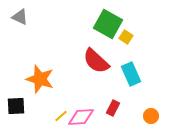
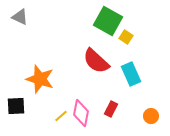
green square: moved 3 px up
red rectangle: moved 2 px left, 1 px down
pink diamond: moved 4 px up; rotated 76 degrees counterclockwise
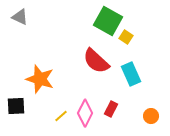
pink diamond: moved 4 px right; rotated 16 degrees clockwise
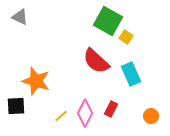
orange star: moved 4 px left, 2 px down
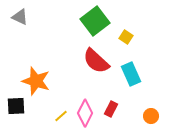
green square: moved 13 px left; rotated 24 degrees clockwise
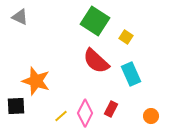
green square: rotated 20 degrees counterclockwise
